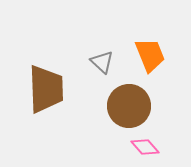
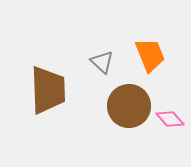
brown trapezoid: moved 2 px right, 1 px down
pink diamond: moved 25 px right, 28 px up
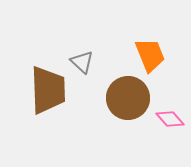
gray triangle: moved 20 px left
brown circle: moved 1 px left, 8 px up
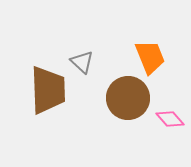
orange trapezoid: moved 2 px down
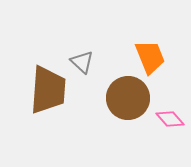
brown trapezoid: rotated 6 degrees clockwise
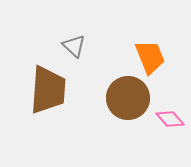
gray triangle: moved 8 px left, 16 px up
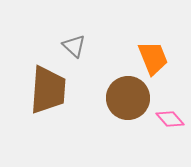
orange trapezoid: moved 3 px right, 1 px down
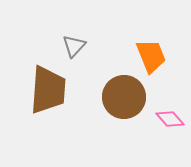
gray triangle: rotated 30 degrees clockwise
orange trapezoid: moved 2 px left, 2 px up
brown circle: moved 4 px left, 1 px up
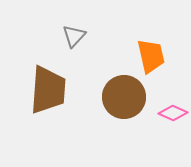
gray triangle: moved 10 px up
orange trapezoid: rotated 9 degrees clockwise
pink diamond: moved 3 px right, 6 px up; rotated 24 degrees counterclockwise
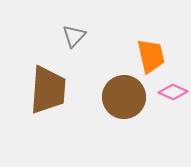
pink diamond: moved 21 px up
